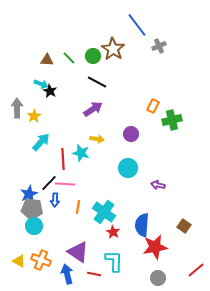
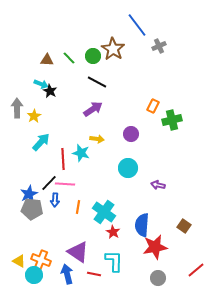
cyan circle at (34, 226): moved 49 px down
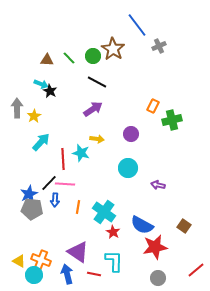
blue semicircle at (142, 225): rotated 65 degrees counterclockwise
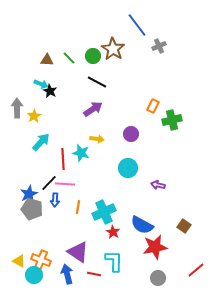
gray pentagon at (32, 209): rotated 10 degrees clockwise
cyan cross at (104, 212): rotated 30 degrees clockwise
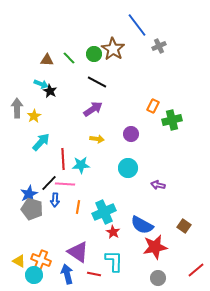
green circle at (93, 56): moved 1 px right, 2 px up
cyan star at (81, 153): moved 12 px down; rotated 18 degrees counterclockwise
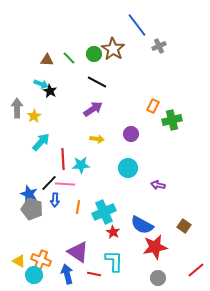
blue star at (29, 194): rotated 24 degrees counterclockwise
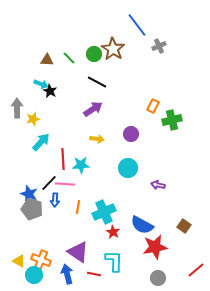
yellow star at (34, 116): moved 1 px left, 3 px down; rotated 16 degrees clockwise
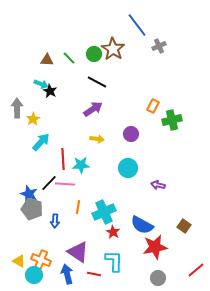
yellow star at (33, 119): rotated 16 degrees counterclockwise
blue arrow at (55, 200): moved 21 px down
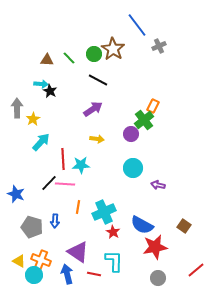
black line at (97, 82): moved 1 px right, 2 px up
cyan arrow at (41, 84): rotated 16 degrees counterclockwise
green cross at (172, 120): moved 28 px left; rotated 24 degrees counterclockwise
cyan circle at (128, 168): moved 5 px right
blue star at (29, 194): moved 13 px left
gray pentagon at (32, 209): moved 18 px down
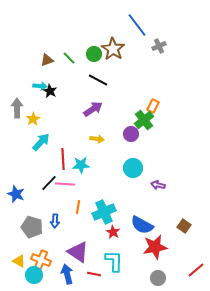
brown triangle at (47, 60): rotated 24 degrees counterclockwise
cyan arrow at (41, 84): moved 1 px left, 2 px down
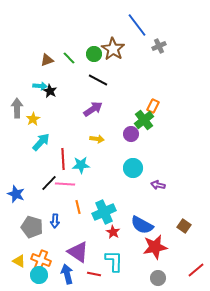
orange line at (78, 207): rotated 24 degrees counterclockwise
cyan circle at (34, 275): moved 5 px right
